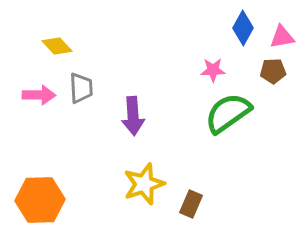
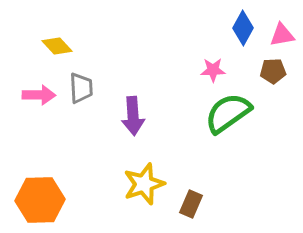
pink triangle: moved 2 px up
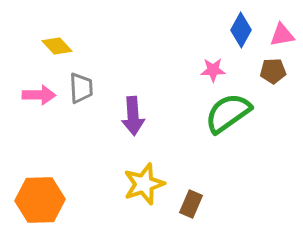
blue diamond: moved 2 px left, 2 px down
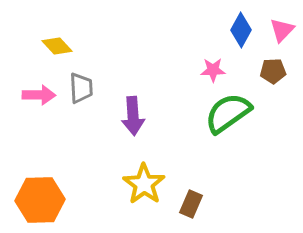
pink triangle: moved 5 px up; rotated 36 degrees counterclockwise
yellow star: rotated 18 degrees counterclockwise
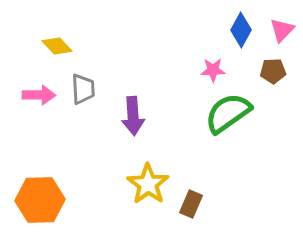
gray trapezoid: moved 2 px right, 1 px down
yellow star: moved 4 px right
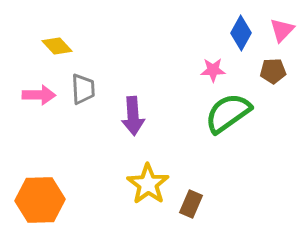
blue diamond: moved 3 px down
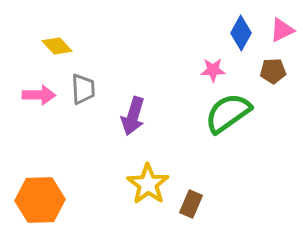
pink triangle: rotated 20 degrees clockwise
purple arrow: rotated 21 degrees clockwise
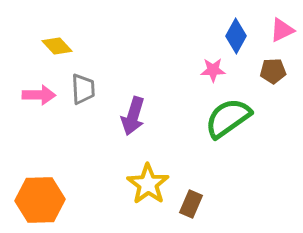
blue diamond: moved 5 px left, 3 px down
green semicircle: moved 5 px down
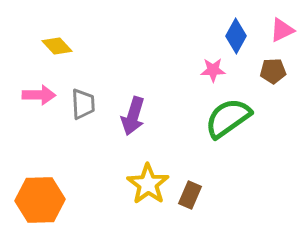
gray trapezoid: moved 15 px down
brown rectangle: moved 1 px left, 9 px up
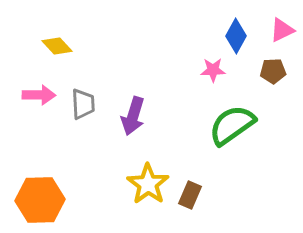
green semicircle: moved 4 px right, 7 px down
